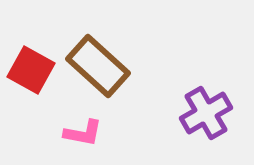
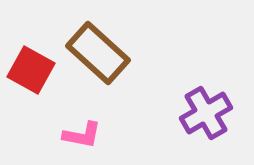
brown rectangle: moved 13 px up
pink L-shape: moved 1 px left, 2 px down
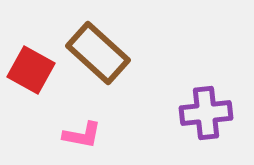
purple cross: rotated 24 degrees clockwise
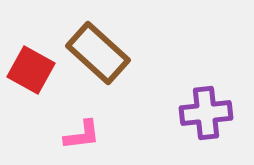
pink L-shape: rotated 18 degrees counterclockwise
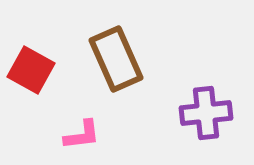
brown rectangle: moved 18 px right, 6 px down; rotated 24 degrees clockwise
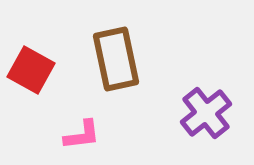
brown rectangle: rotated 12 degrees clockwise
purple cross: rotated 33 degrees counterclockwise
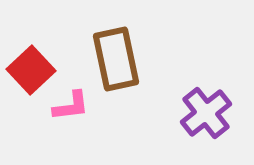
red square: rotated 18 degrees clockwise
pink L-shape: moved 11 px left, 29 px up
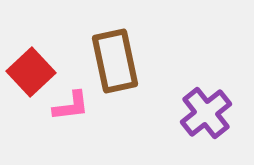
brown rectangle: moved 1 px left, 2 px down
red square: moved 2 px down
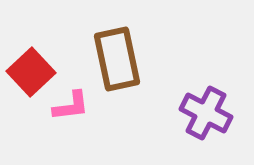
brown rectangle: moved 2 px right, 2 px up
purple cross: rotated 24 degrees counterclockwise
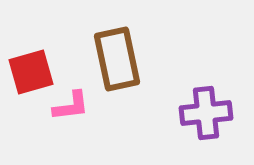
red square: rotated 27 degrees clockwise
purple cross: rotated 33 degrees counterclockwise
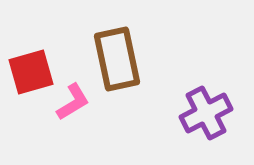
pink L-shape: moved 2 px right, 4 px up; rotated 24 degrees counterclockwise
purple cross: rotated 21 degrees counterclockwise
